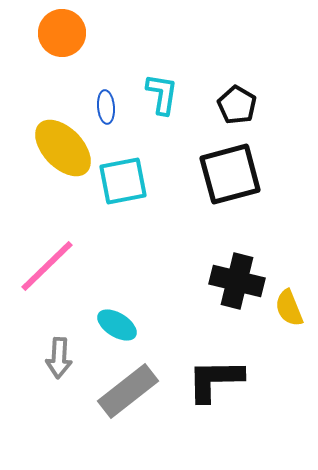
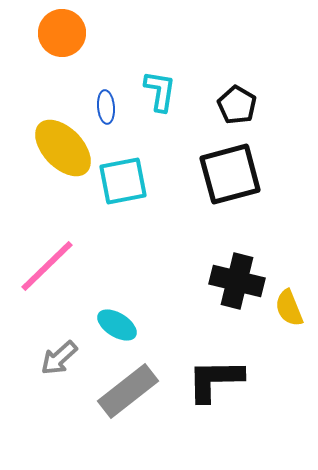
cyan L-shape: moved 2 px left, 3 px up
gray arrow: rotated 45 degrees clockwise
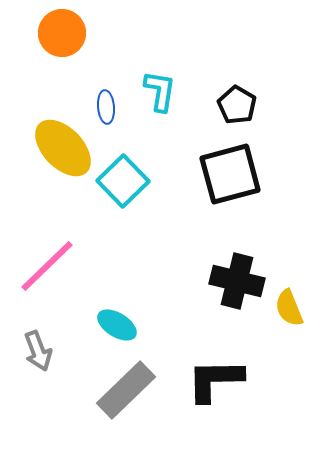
cyan square: rotated 33 degrees counterclockwise
gray arrow: moved 21 px left, 7 px up; rotated 69 degrees counterclockwise
gray rectangle: moved 2 px left, 1 px up; rotated 6 degrees counterclockwise
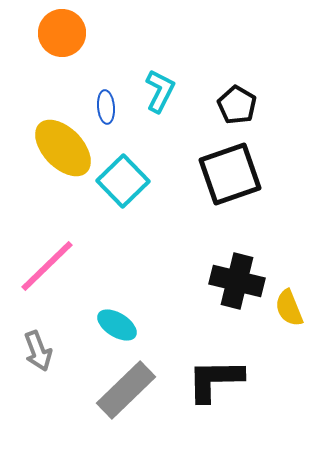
cyan L-shape: rotated 18 degrees clockwise
black square: rotated 4 degrees counterclockwise
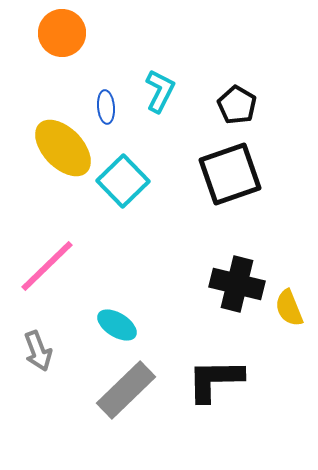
black cross: moved 3 px down
